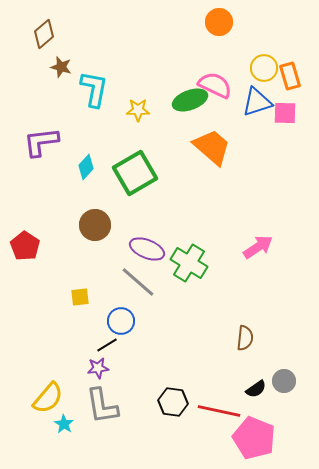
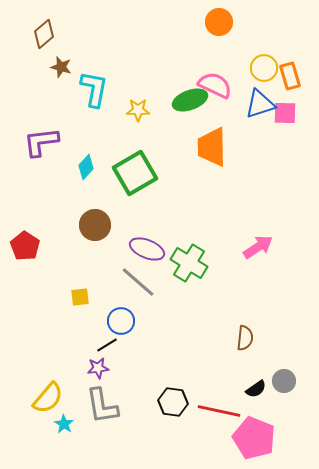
blue triangle: moved 3 px right, 2 px down
orange trapezoid: rotated 132 degrees counterclockwise
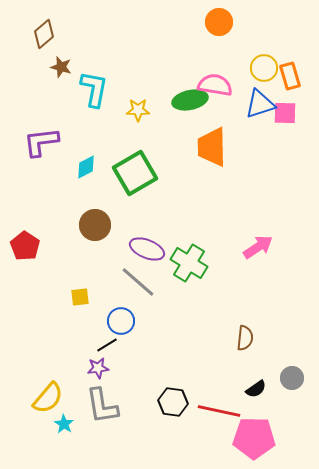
pink semicircle: rotated 16 degrees counterclockwise
green ellipse: rotated 8 degrees clockwise
cyan diamond: rotated 20 degrees clockwise
gray circle: moved 8 px right, 3 px up
pink pentagon: rotated 21 degrees counterclockwise
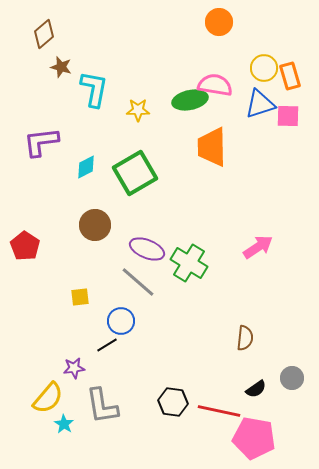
pink square: moved 3 px right, 3 px down
purple star: moved 24 px left
pink pentagon: rotated 9 degrees clockwise
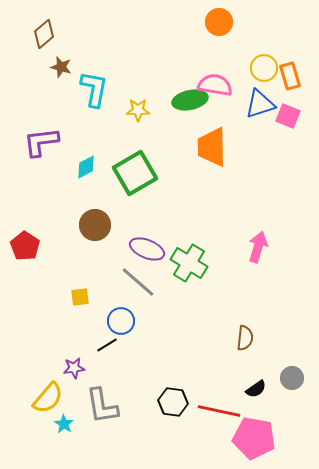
pink square: rotated 20 degrees clockwise
pink arrow: rotated 40 degrees counterclockwise
